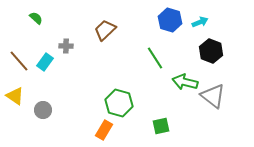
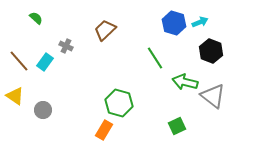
blue hexagon: moved 4 px right, 3 px down
gray cross: rotated 24 degrees clockwise
green square: moved 16 px right; rotated 12 degrees counterclockwise
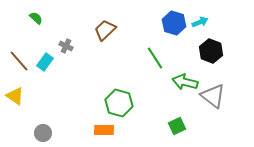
gray circle: moved 23 px down
orange rectangle: rotated 60 degrees clockwise
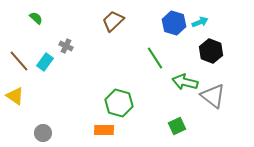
brown trapezoid: moved 8 px right, 9 px up
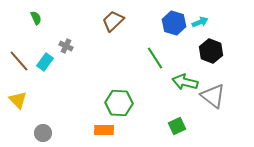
green semicircle: rotated 24 degrees clockwise
yellow triangle: moved 3 px right, 4 px down; rotated 12 degrees clockwise
green hexagon: rotated 12 degrees counterclockwise
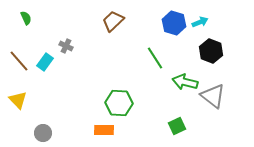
green semicircle: moved 10 px left
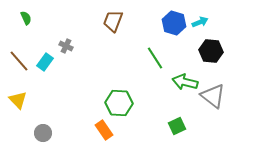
brown trapezoid: rotated 25 degrees counterclockwise
black hexagon: rotated 15 degrees counterclockwise
orange rectangle: rotated 54 degrees clockwise
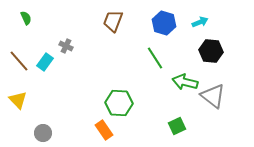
blue hexagon: moved 10 px left
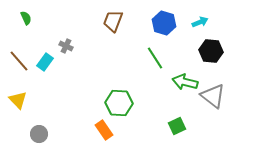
gray circle: moved 4 px left, 1 px down
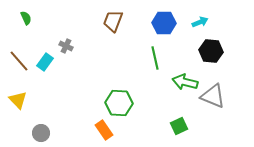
blue hexagon: rotated 15 degrees counterclockwise
green line: rotated 20 degrees clockwise
gray triangle: rotated 16 degrees counterclockwise
green square: moved 2 px right
gray circle: moved 2 px right, 1 px up
